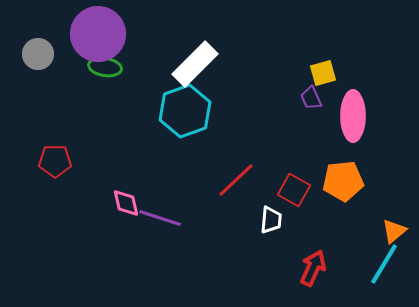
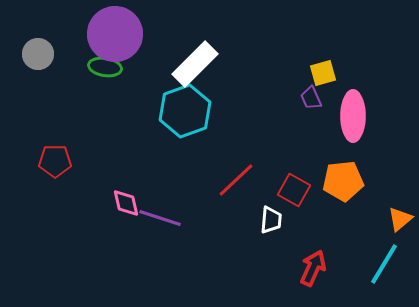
purple circle: moved 17 px right
orange triangle: moved 6 px right, 12 px up
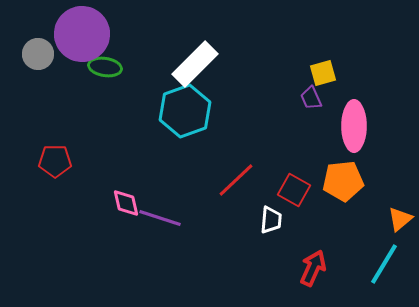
purple circle: moved 33 px left
pink ellipse: moved 1 px right, 10 px down
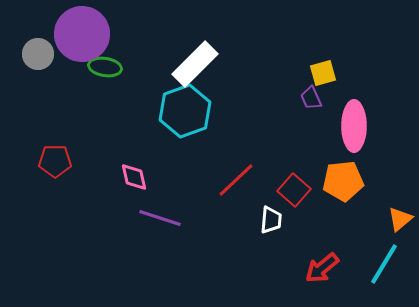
red square: rotated 12 degrees clockwise
pink diamond: moved 8 px right, 26 px up
red arrow: moved 9 px right; rotated 153 degrees counterclockwise
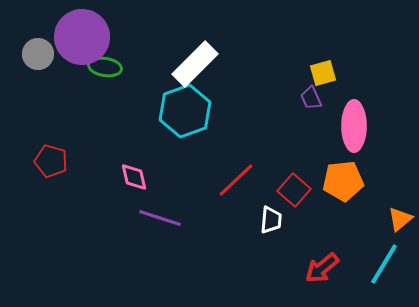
purple circle: moved 3 px down
red pentagon: moved 4 px left; rotated 16 degrees clockwise
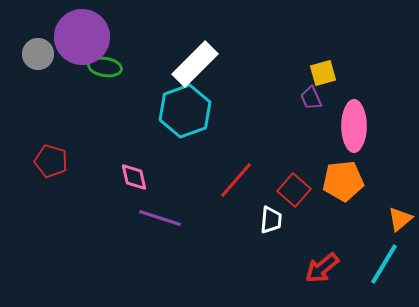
red line: rotated 6 degrees counterclockwise
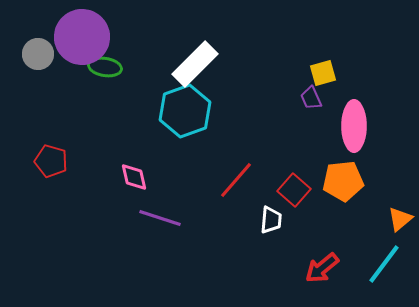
cyan line: rotated 6 degrees clockwise
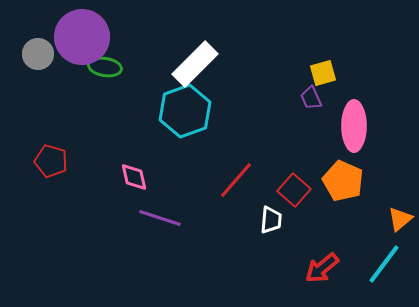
orange pentagon: rotated 30 degrees clockwise
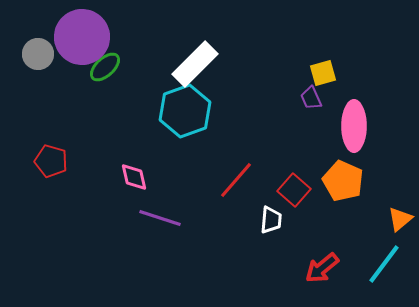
green ellipse: rotated 52 degrees counterclockwise
